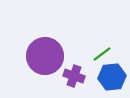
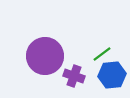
blue hexagon: moved 2 px up
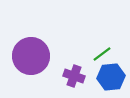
purple circle: moved 14 px left
blue hexagon: moved 1 px left, 2 px down
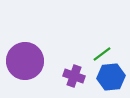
purple circle: moved 6 px left, 5 px down
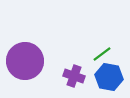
blue hexagon: moved 2 px left; rotated 16 degrees clockwise
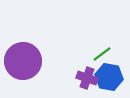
purple circle: moved 2 px left
purple cross: moved 13 px right, 2 px down
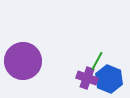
green line: moved 5 px left, 7 px down; rotated 24 degrees counterclockwise
blue hexagon: moved 2 px down; rotated 12 degrees clockwise
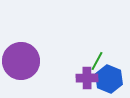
purple circle: moved 2 px left
purple cross: rotated 20 degrees counterclockwise
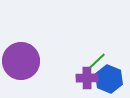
green line: rotated 18 degrees clockwise
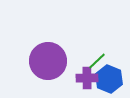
purple circle: moved 27 px right
